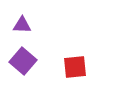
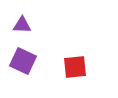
purple square: rotated 16 degrees counterclockwise
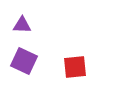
purple square: moved 1 px right
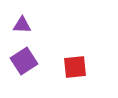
purple square: rotated 32 degrees clockwise
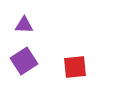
purple triangle: moved 2 px right
